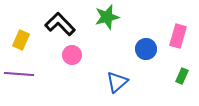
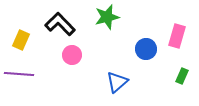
pink rectangle: moved 1 px left
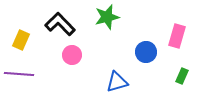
blue circle: moved 3 px down
blue triangle: rotated 25 degrees clockwise
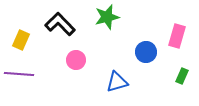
pink circle: moved 4 px right, 5 px down
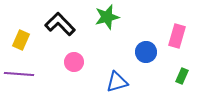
pink circle: moved 2 px left, 2 px down
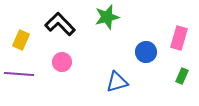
pink rectangle: moved 2 px right, 2 px down
pink circle: moved 12 px left
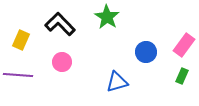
green star: rotated 25 degrees counterclockwise
pink rectangle: moved 5 px right, 7 px down; rotated 20 degrees clockwise
purple line: moved 1 px left, 1 px down
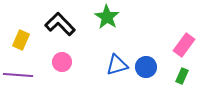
blue circle: moved 15 px down
blue triangle: moved 17 px up
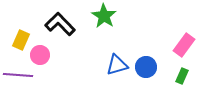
green star: moved 3 px left, 1 px up
pink circle: moved 22 px left, 7 px up
